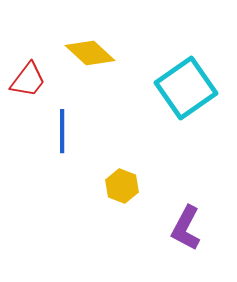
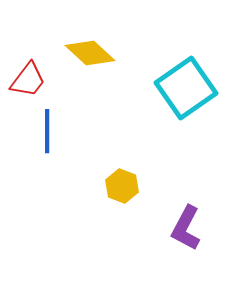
blue line: moved 15 px left
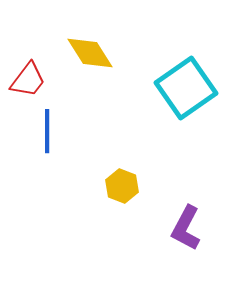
yellow diamond: rotated 15 degrees clockwise
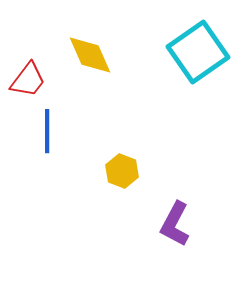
yellow diamond: moved 2 px down; rotated 9 degrees clockwise
cyan square: moved 12 px right, 36 px up
yellow hexagon: moved 15 px up
purple L-shape: moved 11 px left, 4 px up
